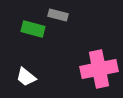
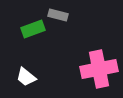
green rectangle: rotated 35 degrees counterclockwise
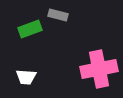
green rectangle: moved 3 px left
white trapezoid: rotated 35 degrees counterclockwise
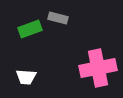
gray rectangle: moved 3 px down
pink cross: moved 1 px left, 1 px up
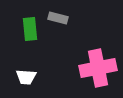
green rectangle: rotated 75 degrees counterclockwise
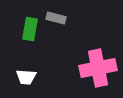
gray rectangle: moved 2 px left
green rectangle: rotated 15 degrees clockwise
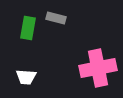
green rectangle: moved 2 px left, 1 px up
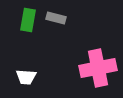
green rectangle: moved 8 px up
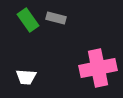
green rectangle: rotated 45 degrees counterclockwise
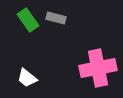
white trapezoid: moved 1 px right, 1 px down; rotated 35 degrees clockwise
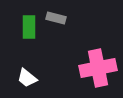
green rectangle: moved 1 px right, 7 px down; rotated 35 degrees clockwise
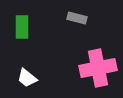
gray rectangle: moved 21 px right
green rectangle: moved 7 px left
